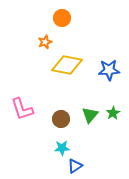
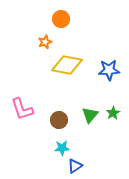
orange circle: moved 1 px left, 1 px down
brown circle: moved 2 px left, 1 px down
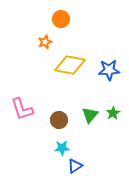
yellow diamond: moved 3 px right
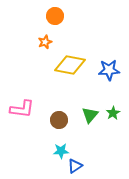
orange circle: moved 6 px left, 3 px up
pink L-shape: rotated 65 degrees counterclockwise
cyan star: moved 1 px left, 3 px down
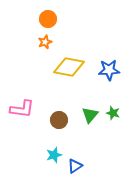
orange circle: moved 7 px left, 3 px down
yellow diamond: moved 1 px left, 2 px down
green star: rotated 24 degrees counterclockwise
cyan star: moved 7 px left, 4 px down; rotated 14 degrees counterclockwise
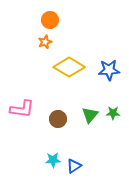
orange circle: moved 2 px right, 1 px down
yellow diamond: rotated 20 degrees clockwise
green star: rotated 16 degrees counterclockwise
brown circle: moved 1 px left, 1 px up
cyan star: moved 1 px left, 5 px down; rotated 14 degrees clockwise
blue triangle: moved 1 px left
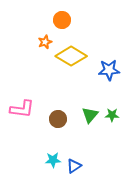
orange circle: moved 12 px right
yellow diamond: moved 2 px right, 11 px up
green star: moved 1 px left, 2 px down
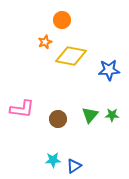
yellow diamond: rotated 20 degrees counterclockwise
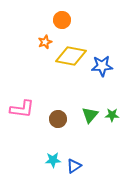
blue star: moved 7 px left, 4 px up
